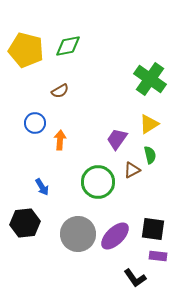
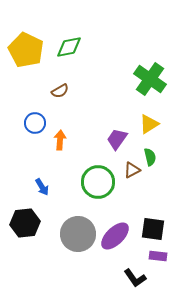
green diamond: moved 1 px right, 1 px down
yellow pentagon: rotated 12 degrees clockwise
green semicircle: moved 2 px down
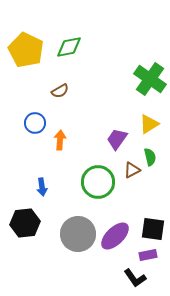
blue arrow: rotated 24 degrees clockwise
purple rectangle: moved 10 px left, 1 px up; rotated 18 degrees counterclockwise
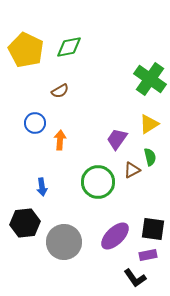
gray circle: moved 14 px left, 8 px down
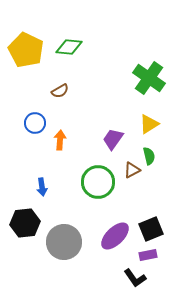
green diamond: rotated 16 degrees clockwise
green cross: moved 1 px left, 1 px up
purple trapezoid: moved 4 px left
green semicircle: moved 1 px left, 1 px up
black square: moved 2 px left; rotated 30 degrees counterclockwise
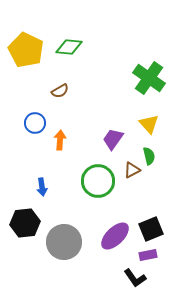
yellow triangle: rotated 40 degrees counterclockwise
green circle: moved 1 px up
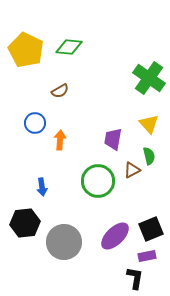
purple trapezoid: rotated 25 degrees counterclockwise
purple rectangle: moved 1 px left, 1 px down
black L-shape: rotated 135 degrees counterclockwise
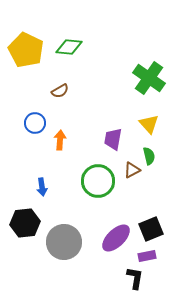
purple ellipse: moved 1 px right, 2 px down
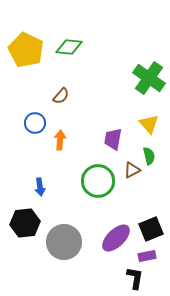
brown semicircle: moved 1 px right, 5 px down; rotated 18 degrees counterclockwise
blue arrow: moved 2 px left
